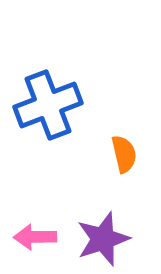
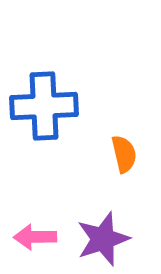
blue cross: moved 4 px left, 1 px down; rotated 18 degrees clockwise
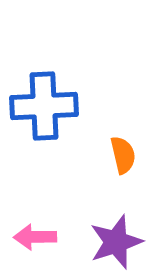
orange semicircle: moved 1 px left, 1 px down
purple star: moved 13 px right, 3 px down
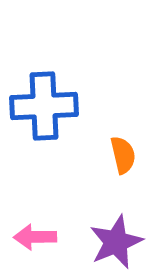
purple star: rotated 4 degrees counterclockwise
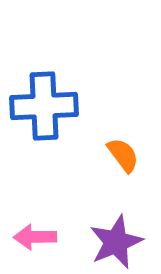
orange semicircle: rotated 24 degrees counterclockwise
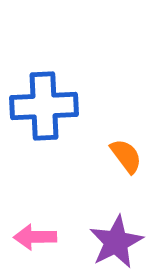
orange semicircle: moved 3 px right, 1 px down
purple star: rotated 4 degrees counterclockwise
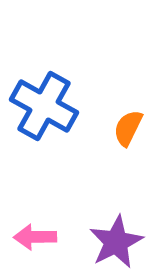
blue cross: rotated 32 degrees clockwise
orange semicircle: moved 2 px right, 28 px up; rotated 117 degrees counterclockwise
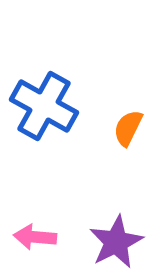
pink arrow: rotated 6 degrees clockwise
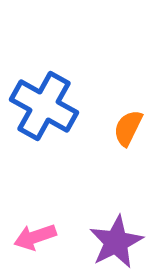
pink arrow: rotated 24 degrees counterclockwise
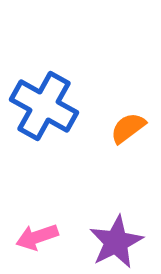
orange semicircle: rotated 27 degrees clockwise
pink arrow: moved 2 px right
